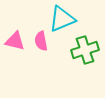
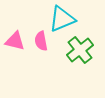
green cross: moved 5 px left; rotated 20 degrees counterclockwise
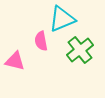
pink triangle: moved 20 px down
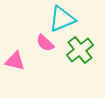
pink semicircle: moved 4 px right, 2 px down; rotated 36 degrees counterclockwise
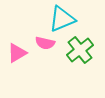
pink semicircle: rotated 30 degrees counterclockwise
pink triangle: moved 2 px right, 8 px up; rotated 45 degrees counterclockwise
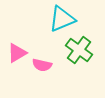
pink semicircle: moved 3 px left, 22 px down
green cross: moved 1 px left; rotated 16 degrees counterclockwise
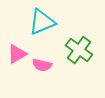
cyan triangle: moved 20 px left, 3 px down
pink triangle: moved 1 px down
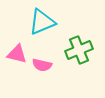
green cross: rotated 32 degrees clockwise
pink triangle: rotated 45 degrees clockwise
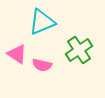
green cross: rotated 12 degrees counterclockwise
pink triangle: rotated 20 degrees clockwise
